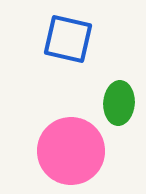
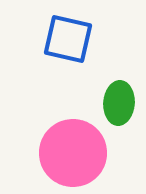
pink circle: moved 2 px right, 2 px down
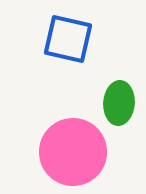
pink circle: moved 1 px up
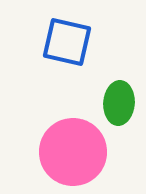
blue square: moved 1 px left, 3 px down
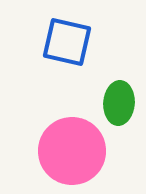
pink circle: moved 1 px left, 1 px up
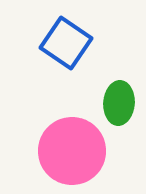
blue square: moved 1 px left, 1 px down; rotated 21 degrees clockwise
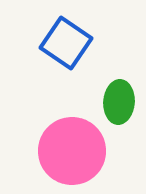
green ellipse: moved 1 px up
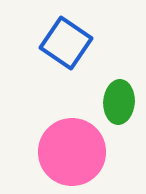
pink circle: moved 1 px down
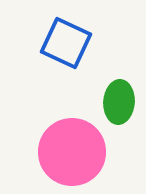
blue square: rotated 9 degrees counterclockwise
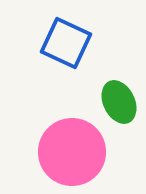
green ellipse: rotated 30 degrees counterclockwise
